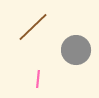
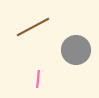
brown line: rotated 16 degrees clockwise
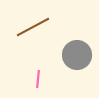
gray circle: moved 1 px right, 5 px down
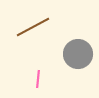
gray circle: moved 1 px right, 1 px up
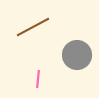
gray circle: moved 1 px left, 1 px down
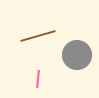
brown line: moved 5 px right, 9 px down; rotated 12 degrees clockwise
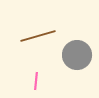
pink line: moved 2 px left, 2 px down
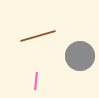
gray circle: moved 3 px right, 1 px down
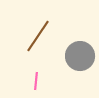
brown line: rotated 40 degrees counterclockwise
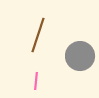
brown line: moved 1 px up; rotated 16 degrees counterclockwise
